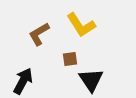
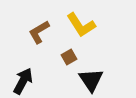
brown L-shape: moved 2 px up
brown square: moved 1 px left, 2 px up; rotated 21 degrees counterclockwise
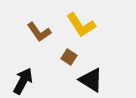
brown L-shape: rotated 95 degrees counterclockwise
brown square: rotated 28 degrees counterclockwise
black triangle: rotated 24 degrees counterclockwise
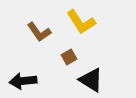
yellow L-shape: moved 3 px up
brown square: rotated 28 degrees clockwise
black arrow: rotated 124 degrees counterclockwise
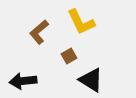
yellow L-shape: rotated 8 degrees clockwise
brown L-shape: rotated 85 degrees clockwise
brown square: moved 1 px up
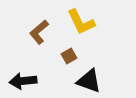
black triangle: moved 2 px left, 1 px down; rotated 12 degrees counterclockwise
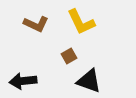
brown L-shape: moved 3 px left, 8 px up; rotated 115 degrees counterclockwise
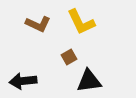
brown L-shape: moved 2 px right
brown square: moved 1 px down
black triangle: rotated 28 degrees counterclockwise
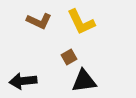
brown L-shape: moved 1 px right, 3 px up
black triangle: moved 5 px left
